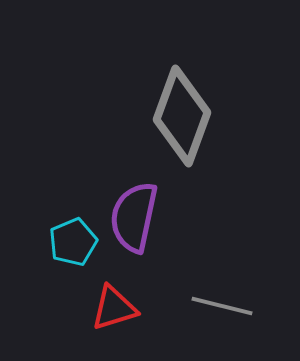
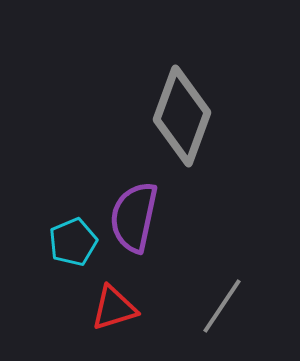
gray line: rotated 70 degrees counterclockwise
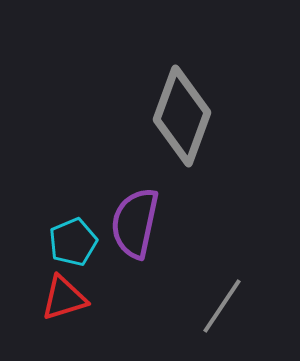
purple semicircle: moved 1 px right, 6 px down
red triangle: moved 50 px left, 10 px up
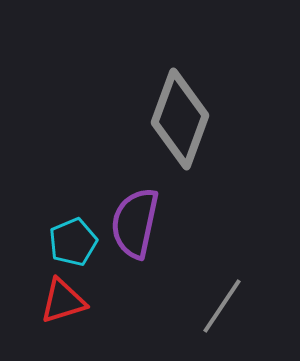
gray diamond: moved 2 px left, 3 px down
red triangle: moved 1 px left, 3 px down
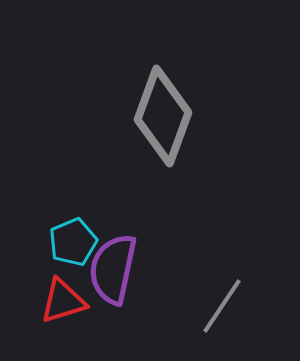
gray diamond: moved 17 px left, 3 px up
purple semicircle: moved 22 px left, 46 px down
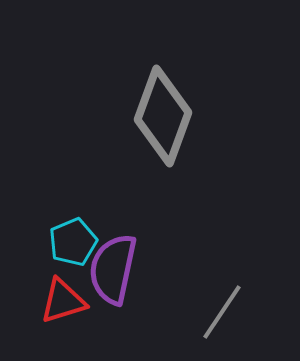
gray line: moved 6 px down
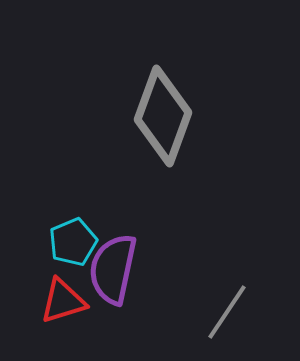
gray line: moved 5 px right
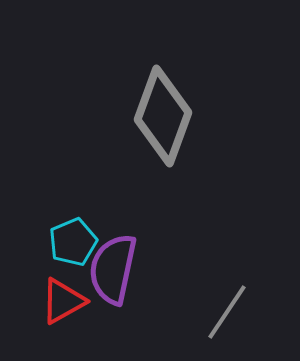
red triangle: rotated 12 degrees counterclockwise
